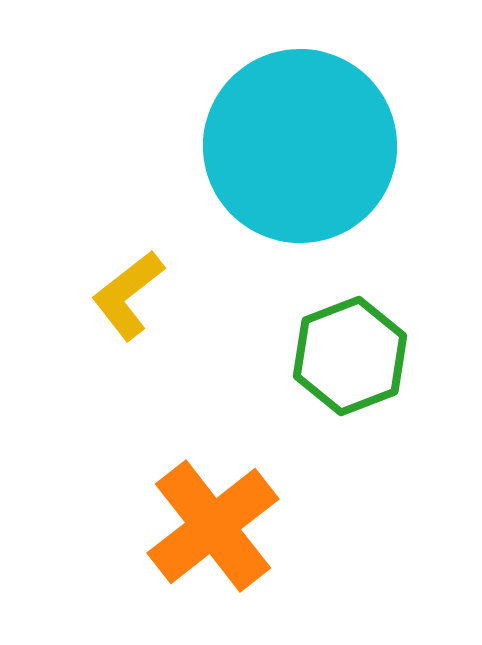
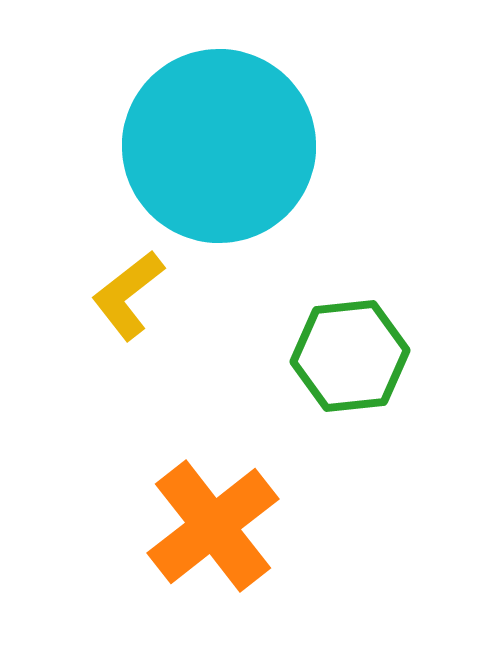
cyan circle: moved 81 px left
green hexagon: rotated 15 degrees clockwise
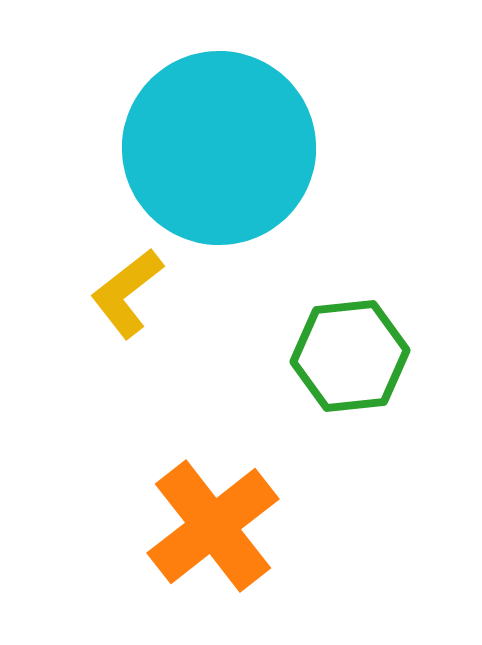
cyan circle: moved 2 px down
yellow L-shape: moved 1 px left, 2 px up
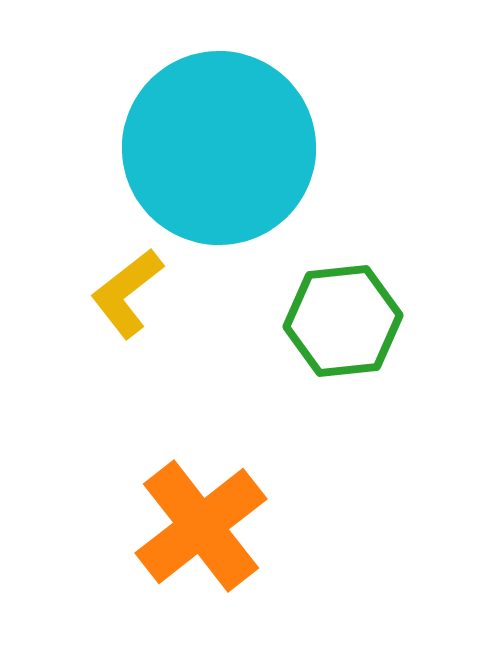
green hexagon: moved 7 px left, 35 px up
orange cross: moved 12 px left
